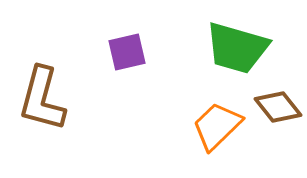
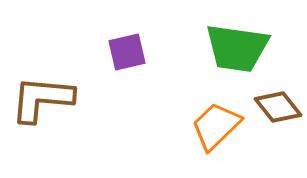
green trapezoid: rotated 8 degrees counterclockwise
brown L-shape: rotated 80 degrees clockwise
orange trapezoid: moved 1 px left
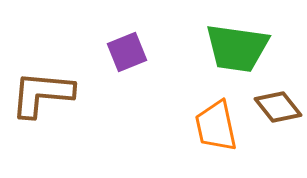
purple square: rotated 9 degrees counterclockwise
brown L-shape: moved 5 px up
orange trapezoid: rotated 58 degrees counterclockwise
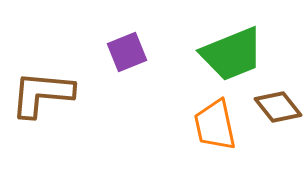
green trapezoid: moved 5 px left, 6 px down; rotated 30 degrees counterclockwise
orange trapezoid: moved 1 px left, 1 px up
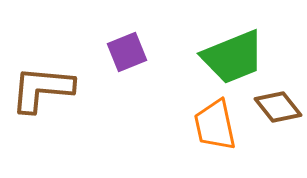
green trapezoid: moved 1 px right, 3 px down
brown L-shape: moved 5 px up
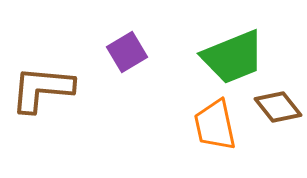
purple square: rotated 9 degrees counterclockwise
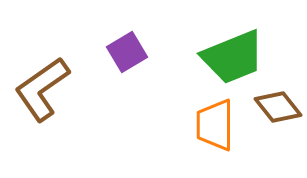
brown L-shape: rotated 40 degrees counterclockwise
orange trapezoid: rotated 12 degrees clockwise
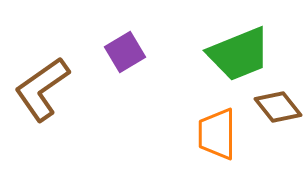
purple square: moved 2 px left
green trapezoid: moved 6 px right, 3 px up
orange trapezoid: moved 2 px right, 9 px down
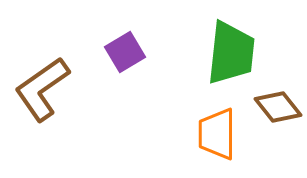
green trapezoid: moved 8 px left, 1 px up; rotated 62 degrees counterclockwise
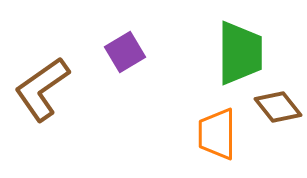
green trapezoid: moved 9 px right; rotated 6 degrees counterclockwise
